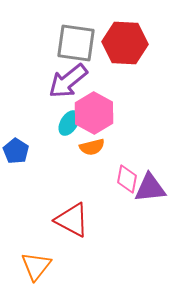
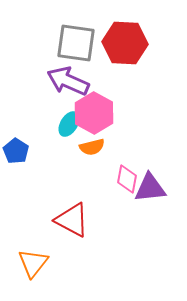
purple arrow: rotated 63 degrees clockwise
cyan ellipse: moved 1 px down
orange triangle: moved 3 px left, 3 px up
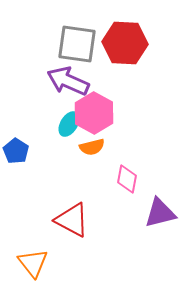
gray square: moved 1 px right, 1 px down
purple triangle: moved 10 px right, 25 px down; rotated 8 degrees counterclockwise
orange triangle: rotated 16 degrees counterclockwise
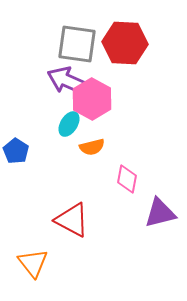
pink hexagon: moved 2 px left, 14 px up
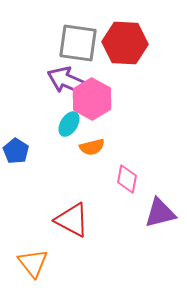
gray square: moved 1 px right, 1 px up
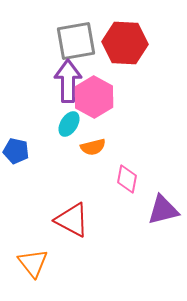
gray square: moved 2 px left, 2 px up; rotated 18 degrees counterclockwise
purple arrow: rotated 66 degrees clockwise
pink hexagon: moved 2 px right, 2 px up
orange semicircle: moved 1 px right
blue pentagon: rotated 20 degrees counterclockwise
purple triangle: moved 3 px right, 3 px up
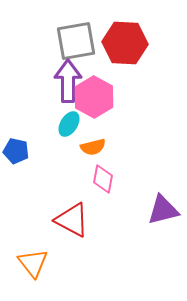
pink diamond: moved 24 px left
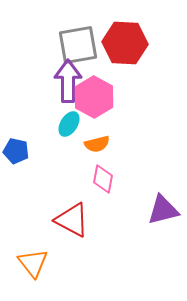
gray square: moved 2 px right, 4 px down
orange semicircle: moved 4 px right, 3 px up
